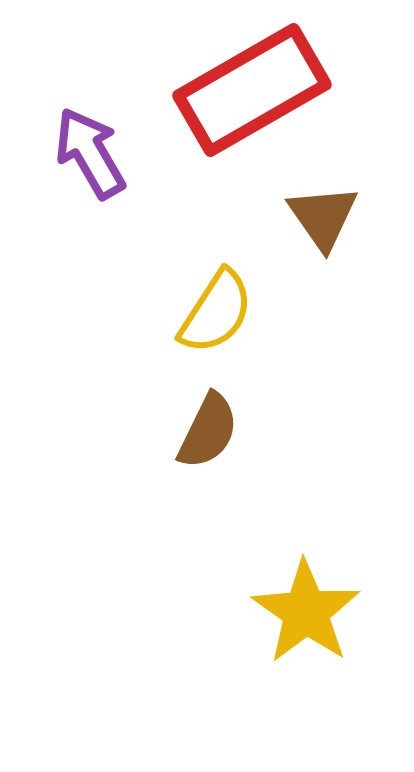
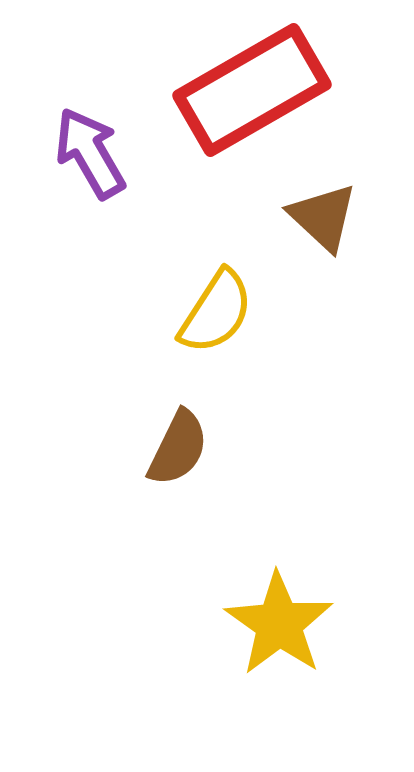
brown triangle: rotated 12 degrees counterclockwise
brown semicircle: moved 30 px left, 17 px down
yellow star: moved 27 px left, 12 px down
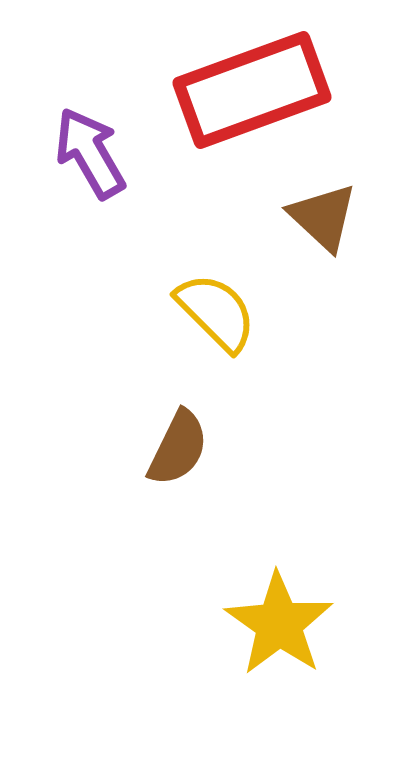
red rectangle: rotated 10 degrees clockwise
yellow semicircle: rotated 78 degrees counterclockwise
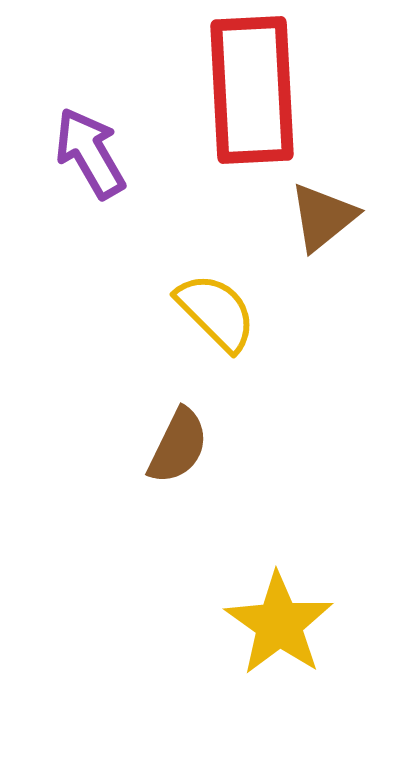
red rectangle: rotated 73 degrees counterclockwise
brown triangle: rotated 38 degrees clockwise
brown semicircle: moved 2 px up
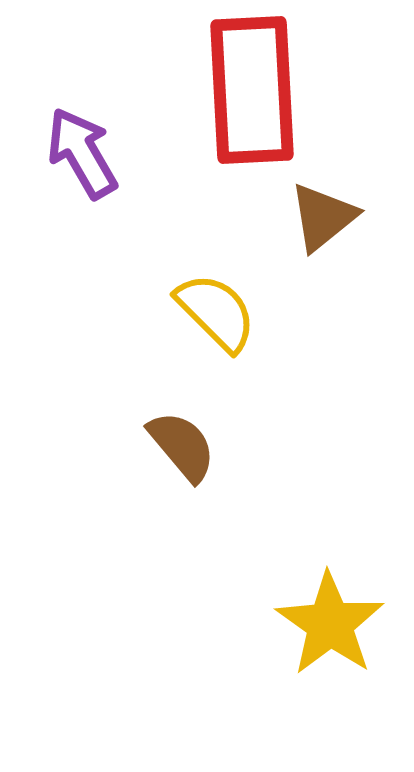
purple arrow: moved 8 px left
brown semicircle: moved 4 px right; rotated 66 degrees counterclockwise
yellow star: moved 51 px right
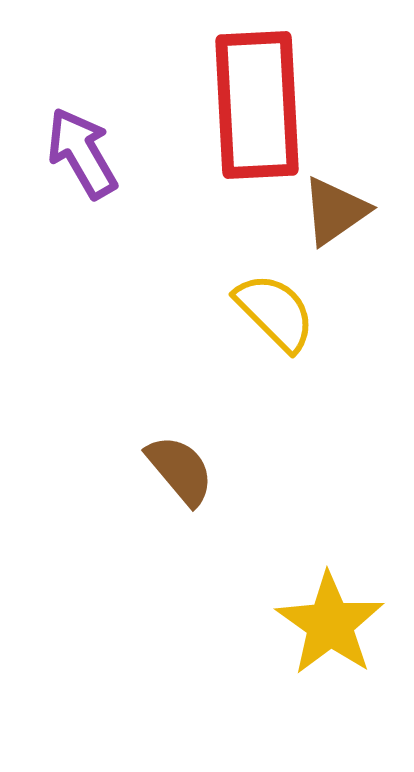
red rectangle: moved 5 px right, 15 px down
brown triangle: moved 12 px right, 6 px up; rotated 4 degrees clockwise
yellow semicircle: moved 59 px right
brown semicircle: moved 2 px left, 24 px down
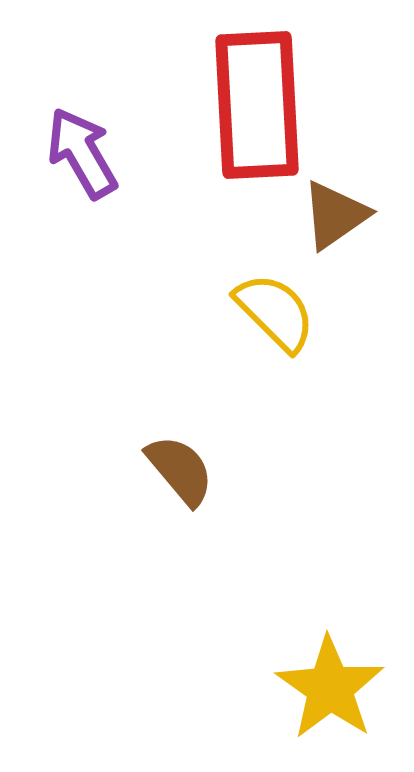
brown triangle: moved 4 px down
yellow star: moved 64 px down
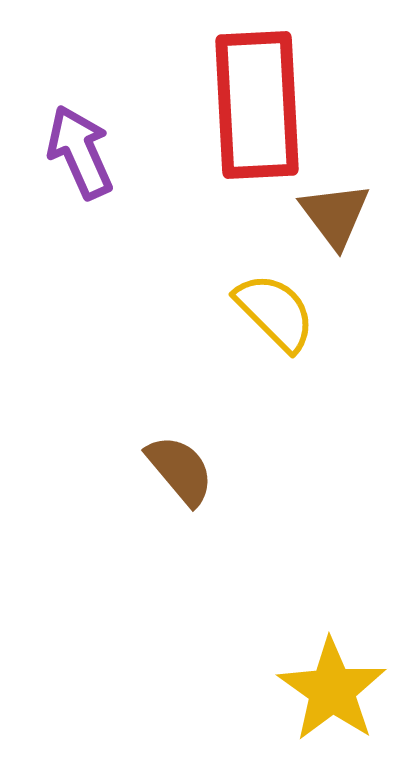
purple arrow: moved 2 px left, 1 px up; rotated 6 degrees clockwise
brown triangle: rotated 32 degrees counterclockwise
yellow star: moved 2 px right, 2 px down
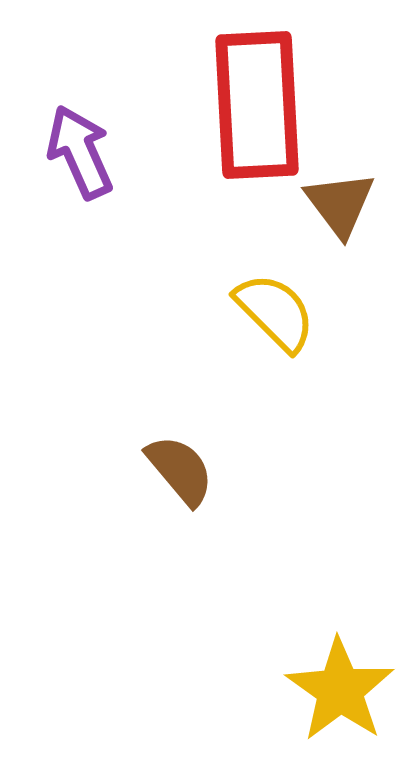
brown triangle: moved 5 px right, 11 px up
yellow star: moved 8 px right
